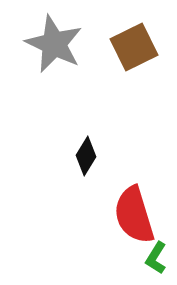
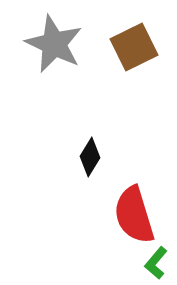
black diamond: moved 4 px right, 1 px down
green L-shape: moved 5 px down; rotated 8 degrees clockwise
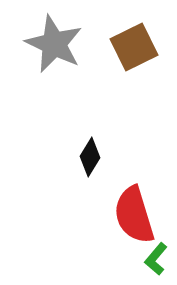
green L-shape: moved 4 px up
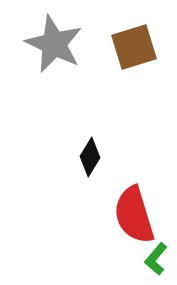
brown square: rotated 9 degrees clockwise
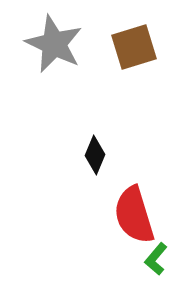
black diamond: moved 5 px right, 2 px up; rotated 9 degrees counterclockwise
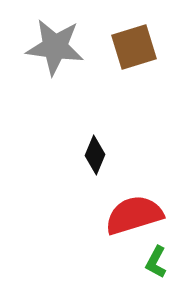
gray star: moved 1 px right, 3 px down; rotated 18 degrees counterclockwise
red semicircle: rotated 90 degrees clockwise
green L-shape: moved 3 px down; rotated 12 degrees counterclockwise
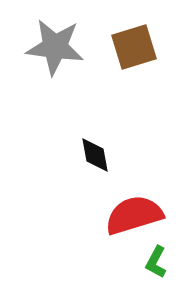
black diamond: rotated 33 degrees counterclockwise
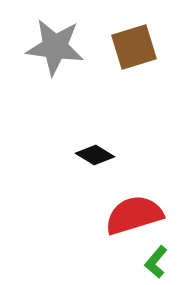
black diamond: rotated 48 degrees counterclockwise
green L-shape: rotated 12 degrees clockwise
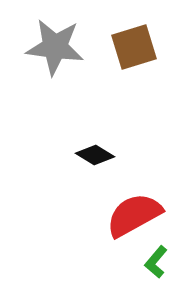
red semicircle: rotated 12 degrees counterclockwise
